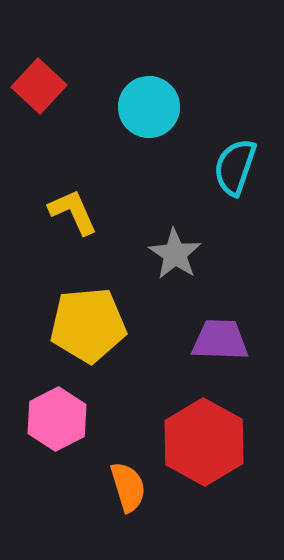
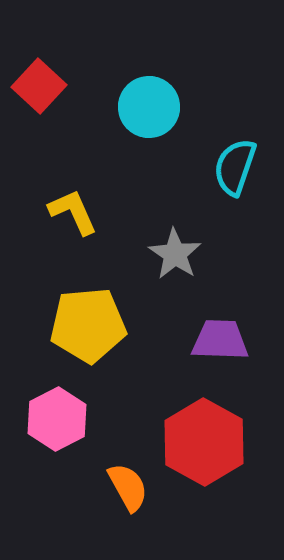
orange semicircle: rotated 12 degrees counterclockwise
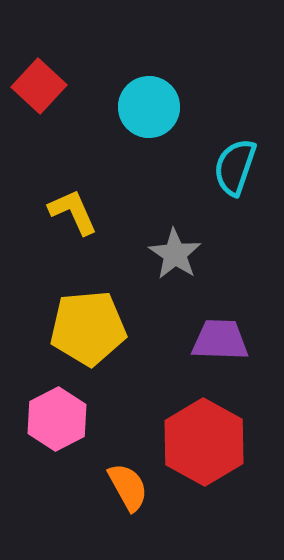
yellow pentagon: moved 3 px down
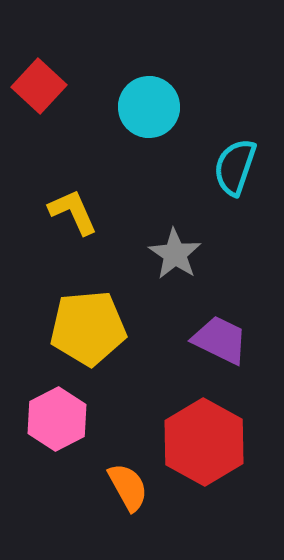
purple trapezoid: rotated 24 degrees clockwise
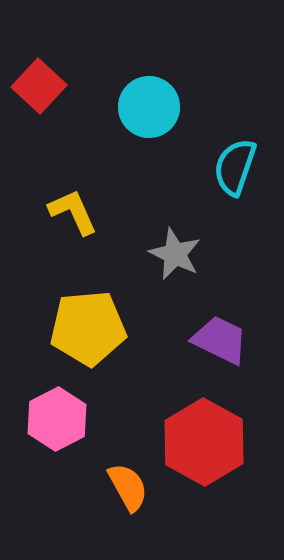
gray star: rotated 8 degrees counterclockwise
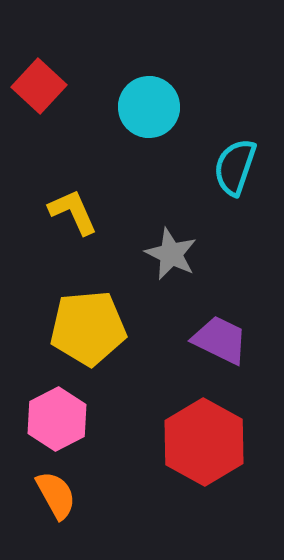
gray star: moved 4 px left
orange semicircle: moved 72 px left, 8 px down
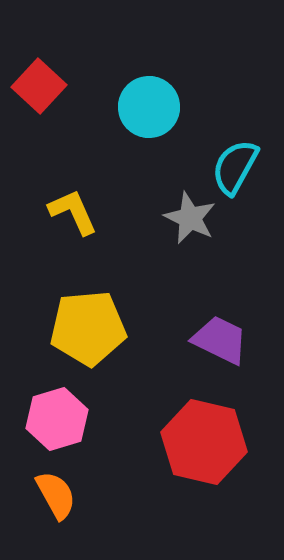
cyan semicircle: rotated 10 degrees clockwise
gray star: moved 19 px right, 36 px up
pink hexagon: rotated 10 degrees clockwise
red hexagon: rotated 16 degrees counterclockwise
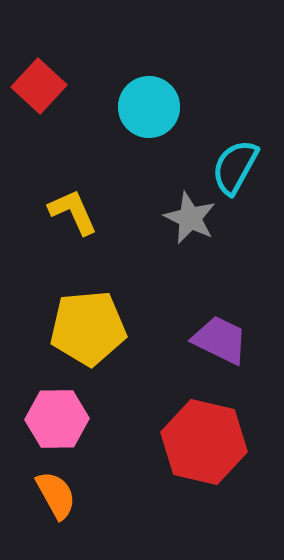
pink hexagon: rotated 16 degrees clockwise
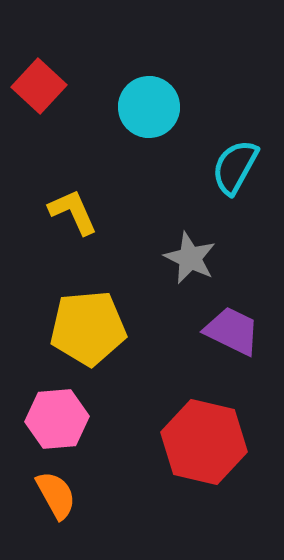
gray star: moved 40 px down
purple trapezoid: moved 12 px right, 9 px up
pink hexagon: rotated 4 degrees counterclockwise
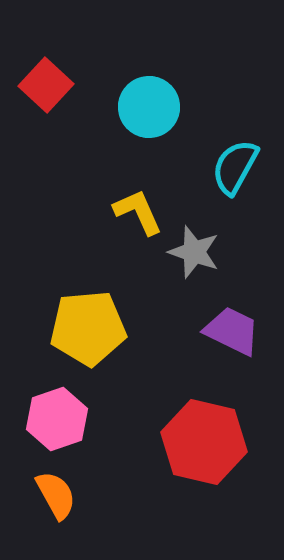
red square: moved 7 px right, 1 px up
yellow L-shape: moved 65 px right
gray star: moved 4 px right, 6 px up; rotated 6 degrees counterclockwise
pink hexagon: rotated 14 degrees counterclockwise
